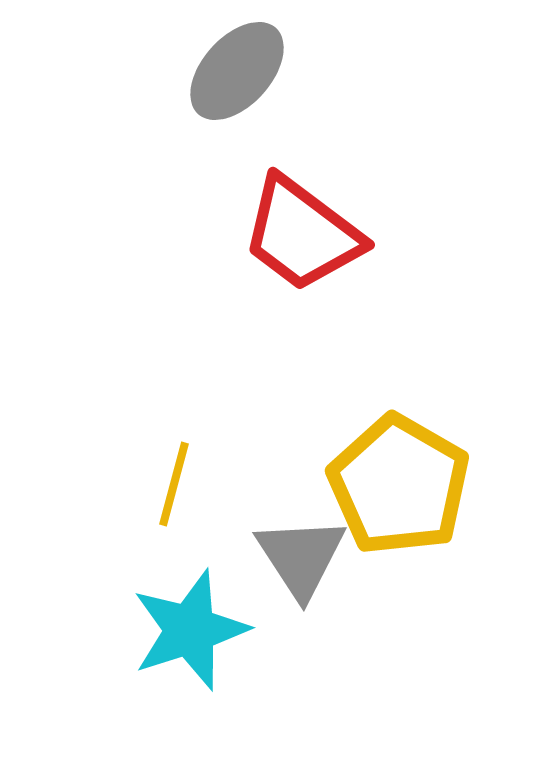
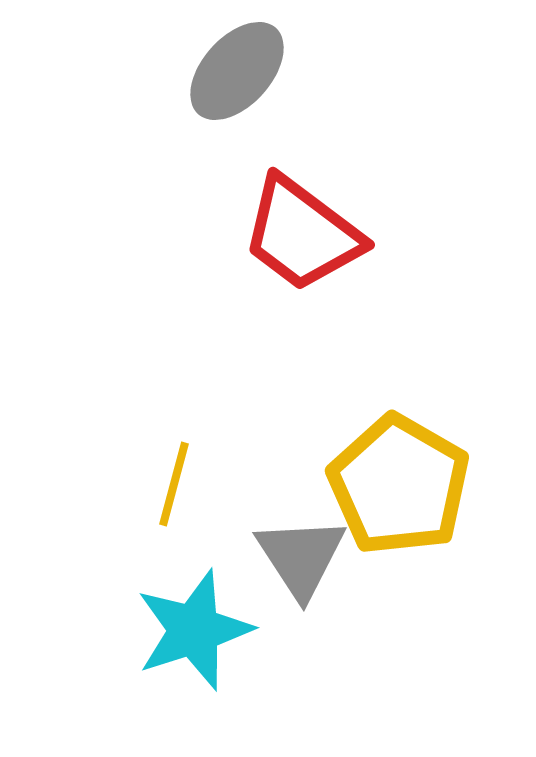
cyan star: moved 4 px right
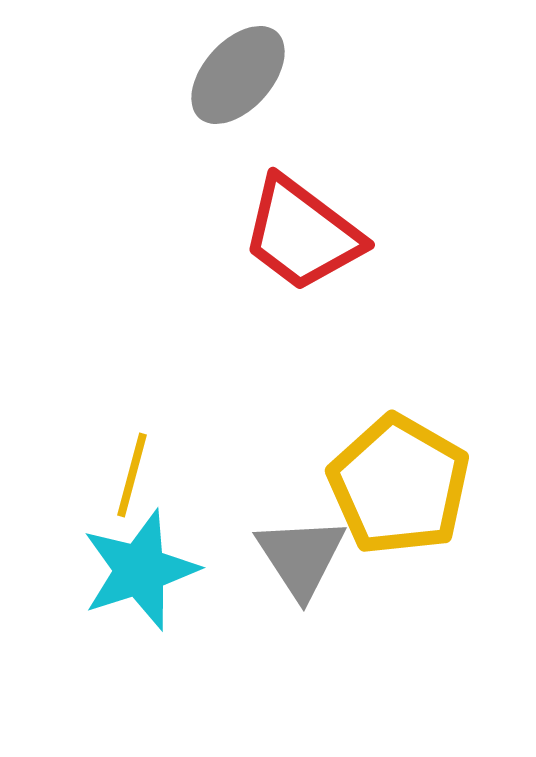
gray ellipse: moved 1 px right, 4 px down
yellow line: moved 42 px left, 9 px up
cyan star: moved 54 px left, 60 px up
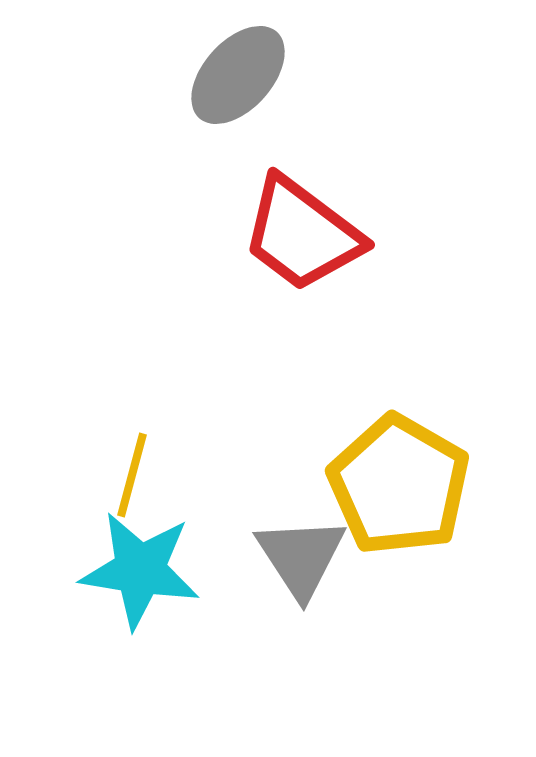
cyan star: rotated 27 degrees clockwise
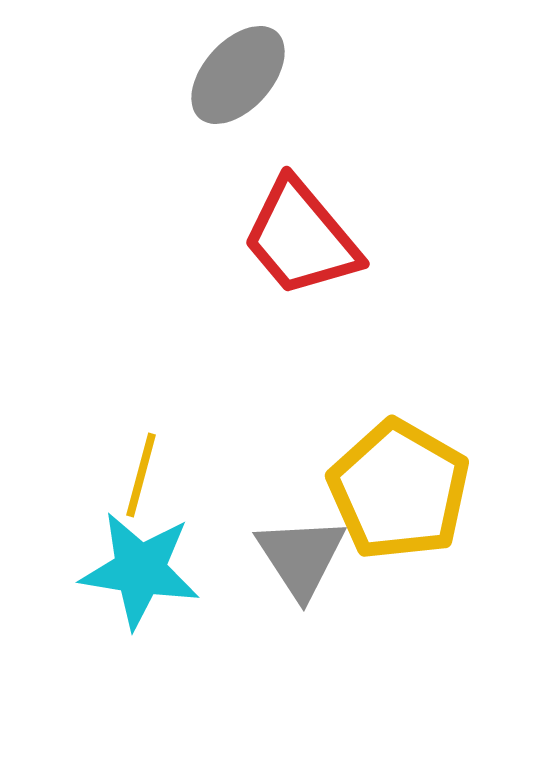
red trapezoid: moved 1 px left, 4 px down; rotated 13 degrees clockwise
yellow line: moved 9 px right
yellow pentagon: moved 5 px down
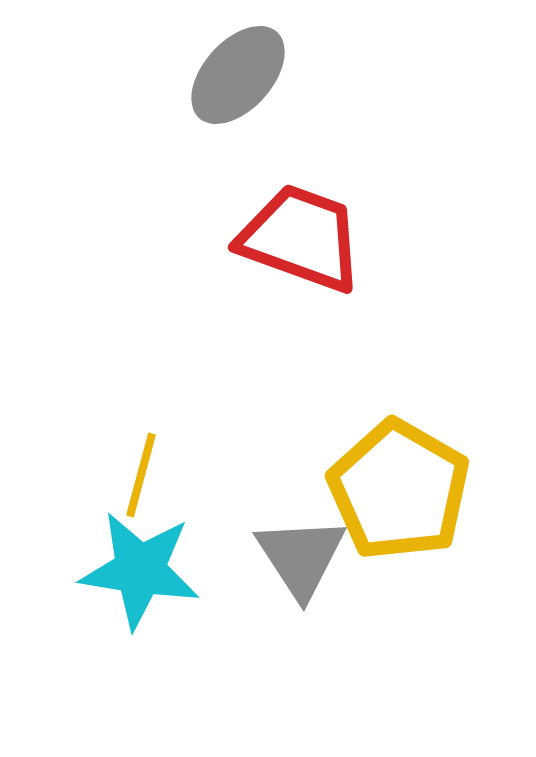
red trapezoid: rotated 150 degrees clockwise
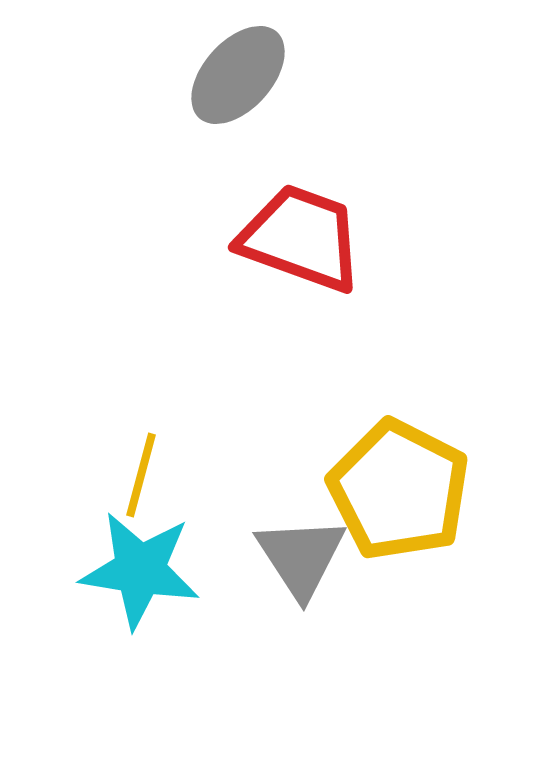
yellow pentagon: rotated 3 degrees counterclockwise
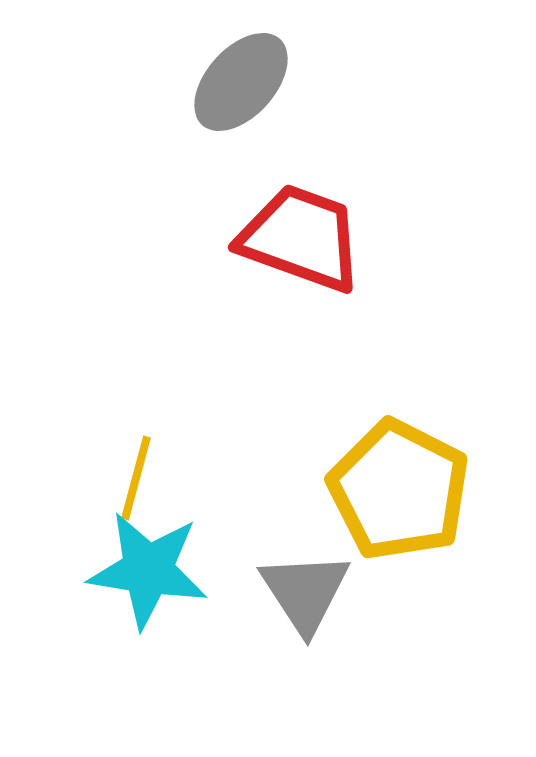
gray ellipse: moved 3 px right, 7 px down
yellow line: moved 5 px left, 3 px down
gray triangle: moved 4 px right, 35 px down
cyan star: moved 8 px right
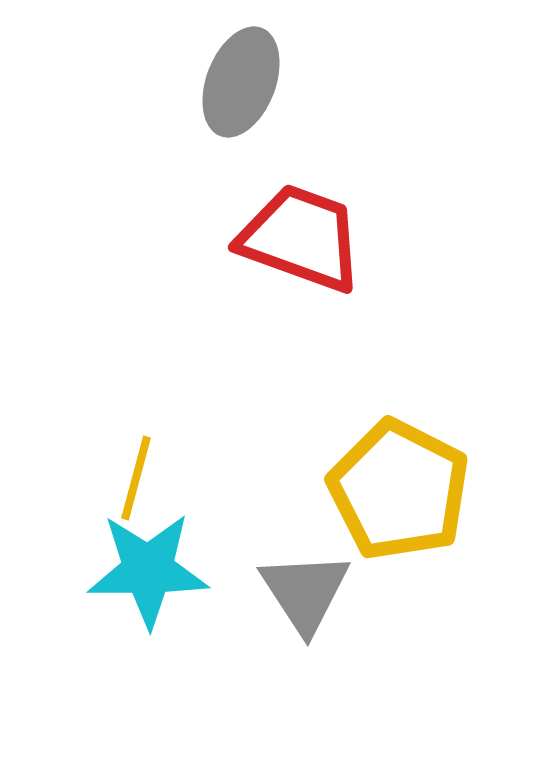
gray ellipse: rotated 21 degrees counterclockwise
cyan star: rotated 9 degrees counterclockwise
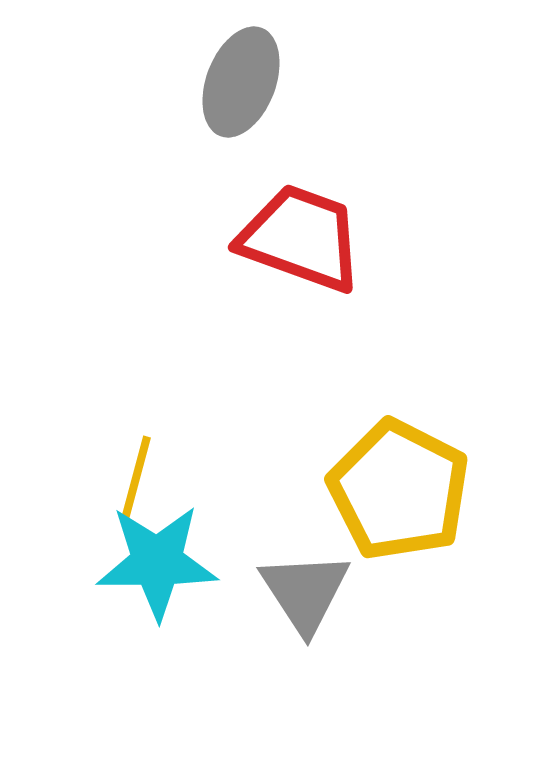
cyan star: moved 9 px right, 8 px up
